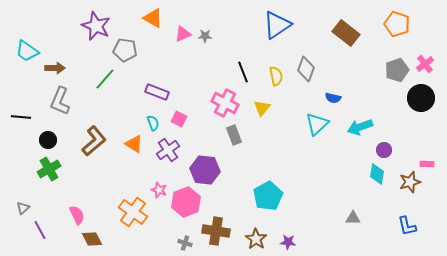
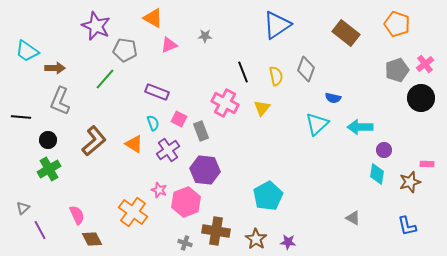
pink triangle at (183, 34): moved 14 px left, 11 px down
cyan arrow at (360, 127): rotated 20 degrees clockwise
gray rectangle at (234, 135): moved 33 px left, 4 px up
gray triangle at (353, 218): rotated 28 degrees clockwise
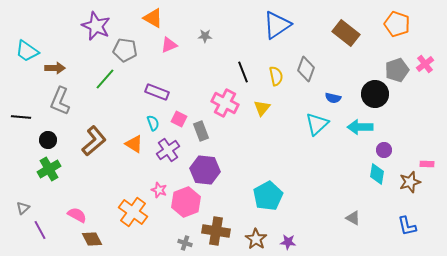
black circle at (421, 98): moved 46 px left, 4 px up
pink semicircle at (77, 215): rotated 36 degrees counterclockwise
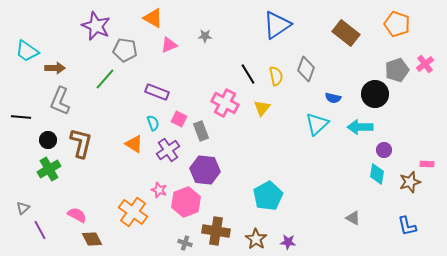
black line at (243, 72): moved 5 px right, 2 px down; rotated 10 degrees counterclockwise
brown L-shape at (94, 141): moved 13 px left, 2 px down; rotated 36 degrees counterclockwise
